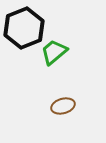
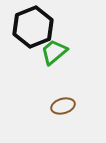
black hexagon: moved 9 px right, 1 px up
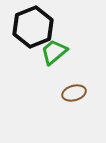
brown ellipse: moved 11 px right, 13 px up
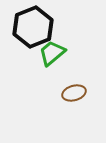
green trapezoid: moved 2 px left, 1 px down
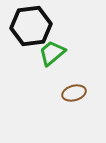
black hexagon: moved 2 px left, 1 px up; rotated 15 degrees clockwise
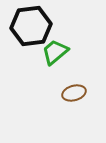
green trapezoid: moved 3 px right, 1 px up
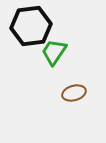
green trapezoid: moved 1 px left; rotated 16 degrees counterclockwise
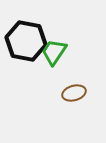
black hexagon: moved 5 px left, 15 px down; rotated 18 degrees clockwise
